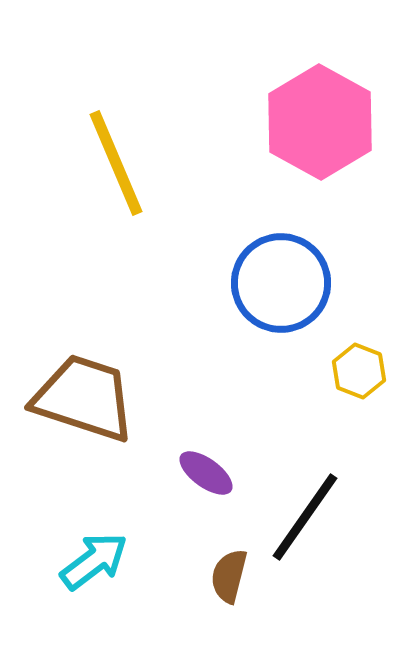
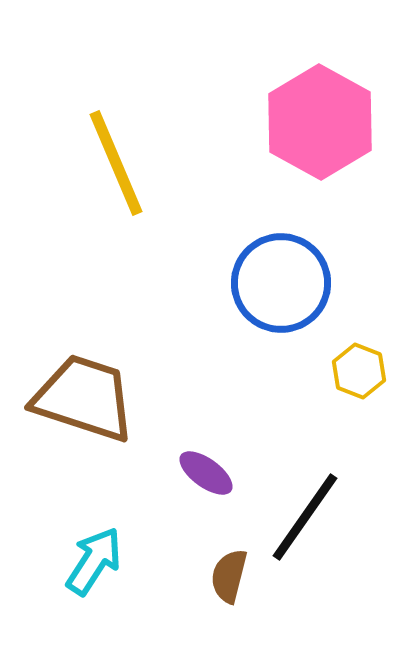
cyan arrow: rotated 20 degrees counterclockwise
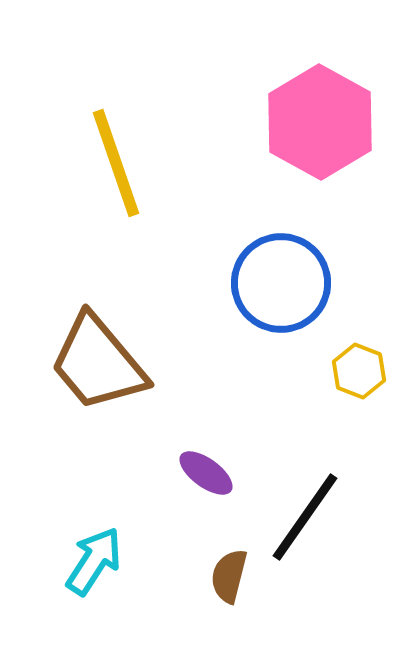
yellow line: rotated 4 degrees clockwise
brown trapezoid: moved 14 px right, 35 px up; rotated 148 degrees counterclockwise
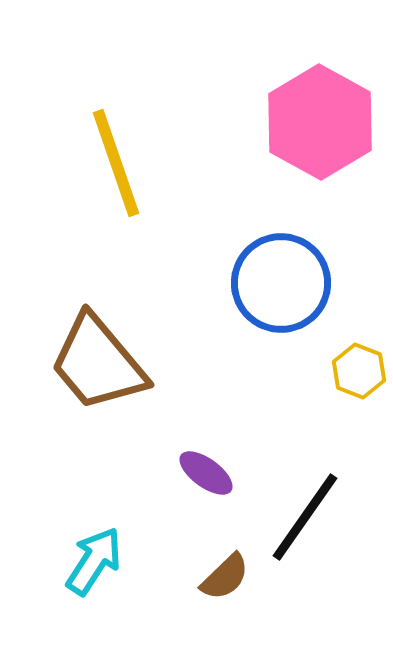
brown semicircle: moved 4 px left, 1 px down; rotated 148 degrees counterclockwise
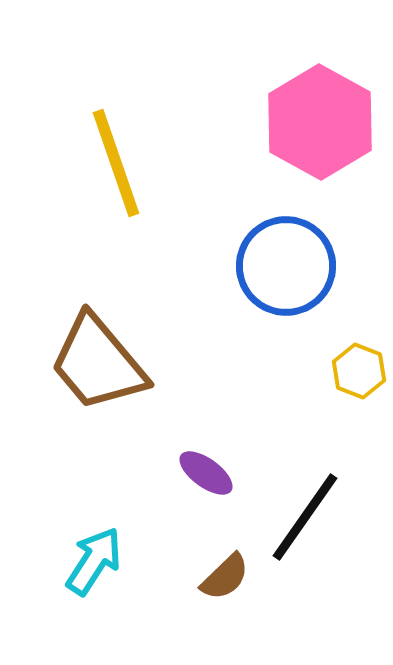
blue circle: moved 5 px right, 17 px up
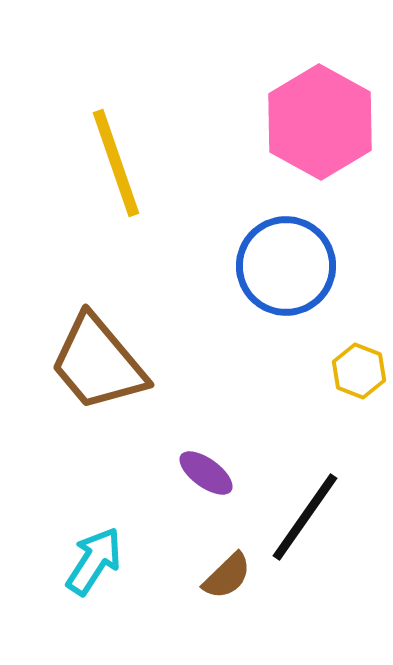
brown semicircle: moved 2 px right, 1 px up
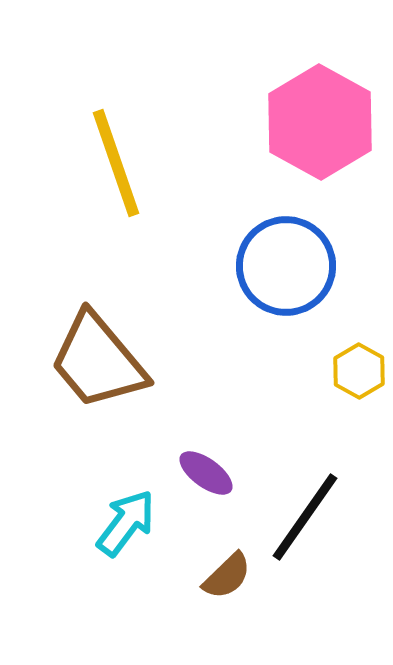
brown trapezoid: moved 2 px up
yellow hexagon: rotated 8 degrees clockwise
cyan arrow: moved 32 px right, 38 px up; rotated 4 degrees clockwise
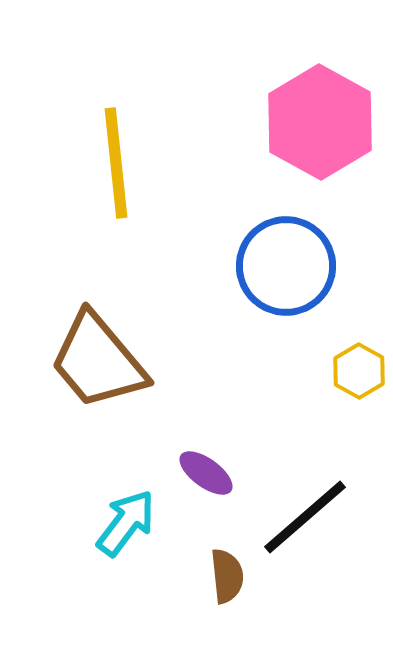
yellow line: rotated 13 degrees clockwise
black line: rotated 14 degrees clockwise
brown semicircle: rotated 52 degrees counterclockwise
